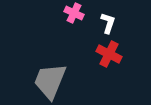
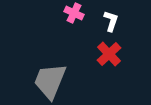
white L-shape: moved 3 px right, 2 px up
red cross: rotated 20 degrees clockwise
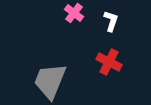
pink cross: rotated 12 degrees clockwise
red cross: moved 8 px down; rotated 20 degrees counterclockwise
